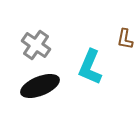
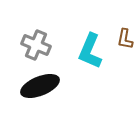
gray cross: rotated 12 degrees counterclockwise
cyan L-shape: moved 16 px up
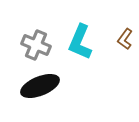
brown L-shape: rotated 25 degrees clockwise
cyan L-shape: moved 10 px left, 9 px up
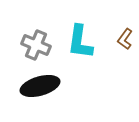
cyan L-shape: rotated 15 degrees counterclockwise
black ellipse: rotated 6 degrees clockwise
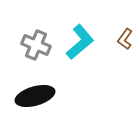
cyan L-shape: rotated 138 degrees counterclockwise
black ellipse: moved 5 px left, 10 px down
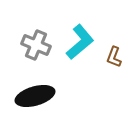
brown L-shape: moved 11 px left, 18 px down; rotated 15 degrees counterclockwise
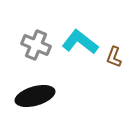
cyan L-shape: rotated 102 degrees counterclockwise
